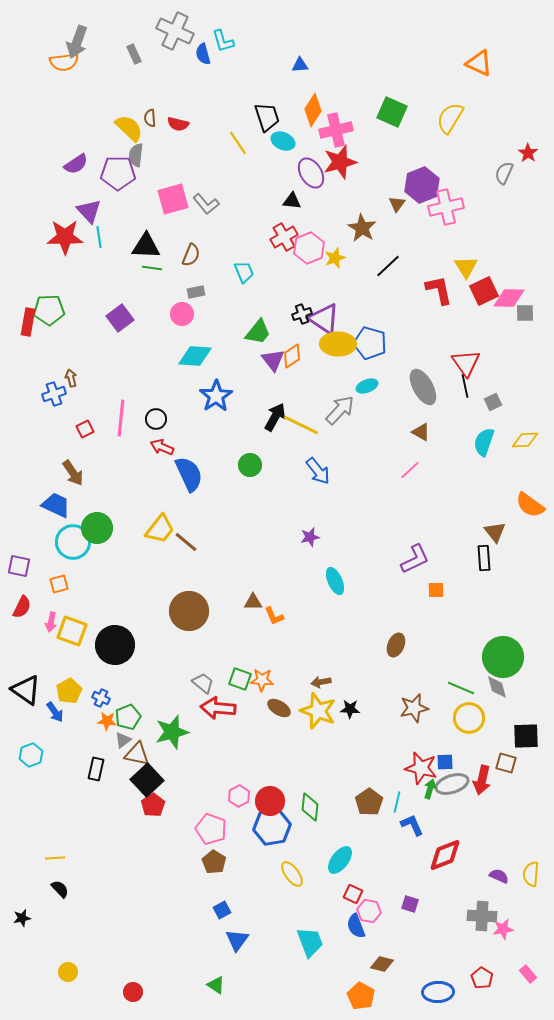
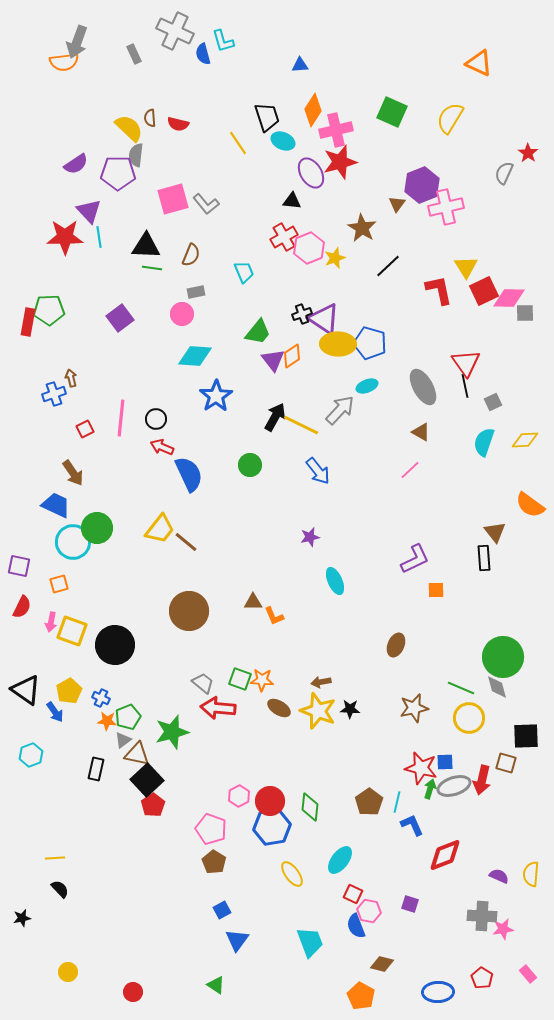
gray ellipse at (452, 784): moved 2 px right, 2 px down
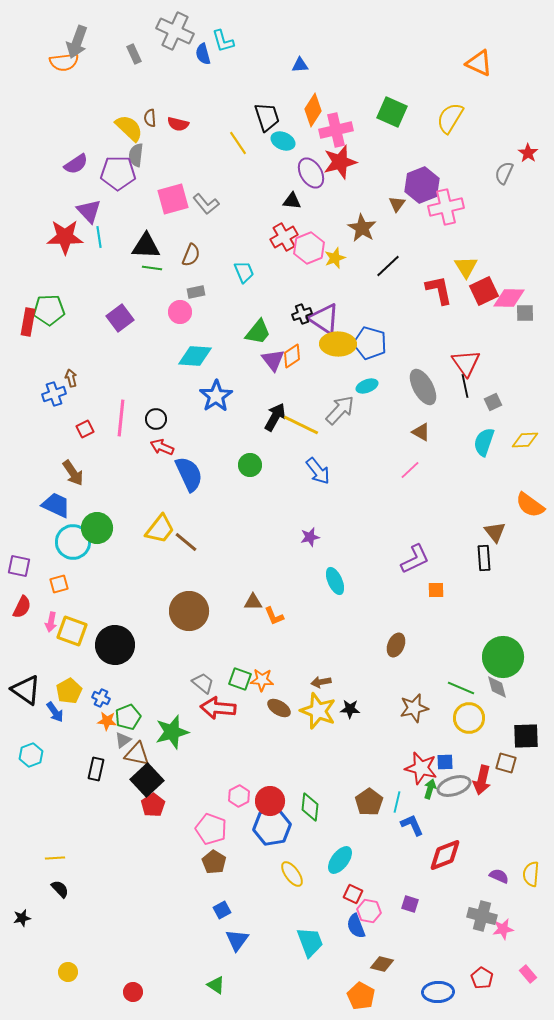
pink circle at (182, 314): moved 2 px left, 2 px up
gray cross at (482, 916): rotated 12 degrees clockwise
